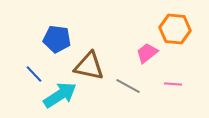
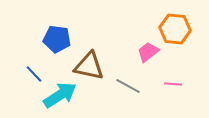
pink trapezoid: moved 1 px right, 1 px up
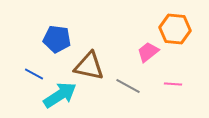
blue line: rotated 18 degrees counterclockwise
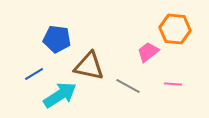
blue line: rotated 60 degrees counterclockwise
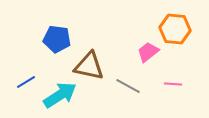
blue line: moved 8 px left, 8 px down
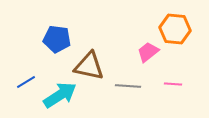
gray line: rotated 25 degrees counterclockwise
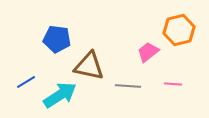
orange hexagon: moved 4 px right, 1 px down; rotated 20 degrees counterclockwise
